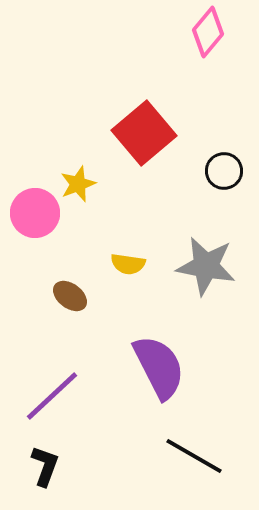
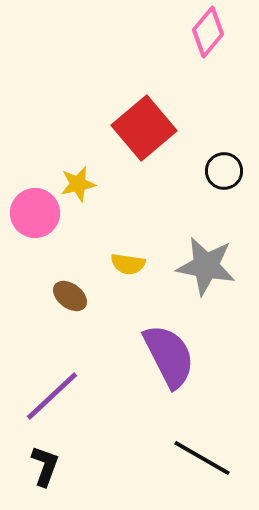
red square: moved 5 px up
yellow star: rotated 9 degrees clockwise
purple semicircle: moved 10 px right, 11 px up
black line: moved 8 px right, 2 px down
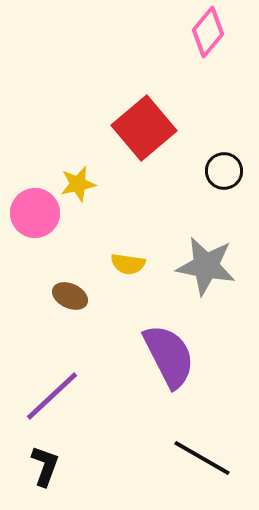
brown ellipse: rotated 12 degrees counterclockwise
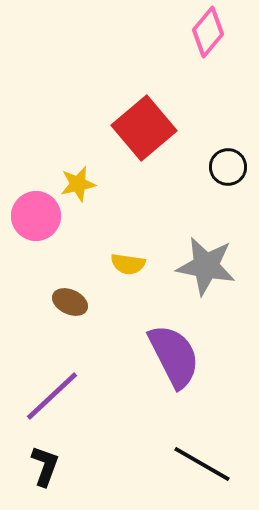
black circle: moved 4 px right, 4 px up
pink circle: moved 1 px right, 3 px down
brown ellipse: moved 6 px down
purple semicircle: moved 5 px right
black line: moved 6 px down
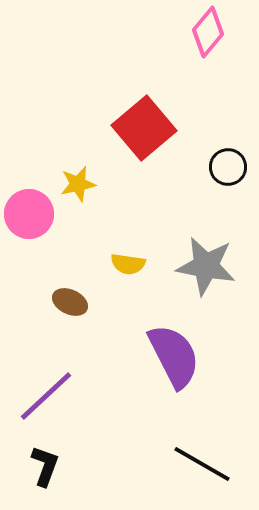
pink circle: moved 7 px left, 2 px up
purple line: moved 6 px left
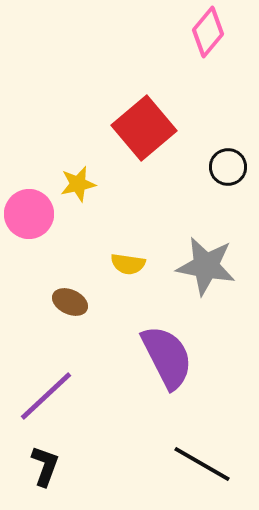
purple semicircle: moved 7 px left, 1 px down
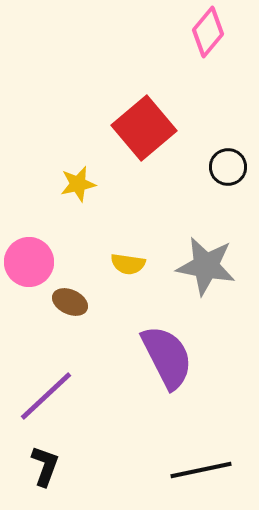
pink circle: moved 48 px down
black line: moved 1 px left, 6 px down; rotated 42 degrees counterclockwise
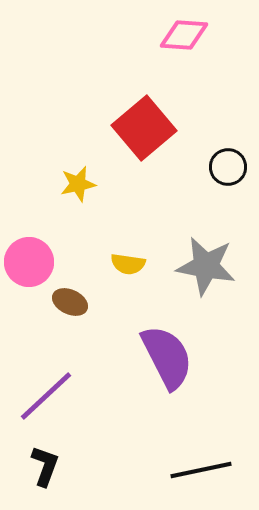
pink diamond: moved 24 px left, 3 px down; rotated 54 degrees clockwise
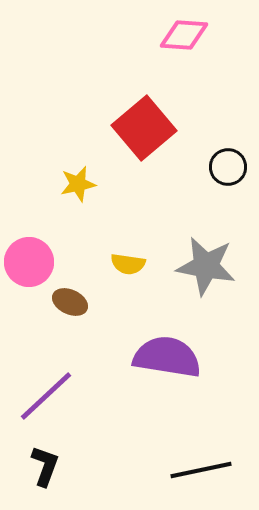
purple semicircle: rotated 54 degrees counterclockwise
